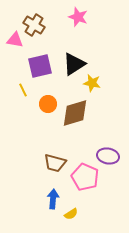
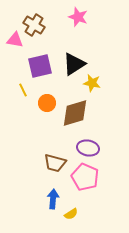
orange circle: moved 1 px left, 1 px up
purple ellipse: moved 20 px left, 8 px up
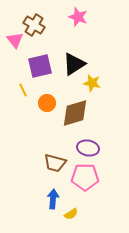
pink triangle: rotated 42 degrees clockwise
pink pentagon: rotated 24 degrees counterclockwise
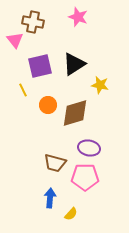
brown cross: moved 1 px left, 3 px up; rotated 20 degrees counterclockwise
yellow star: moved 8 px right, 2 px down
orange circle: moved 1 px right, 2 px down
purple ellipse: moved 1 px right
blue arrow: moved 3 px left, 1 px up
yellow semicircle: rotated 16 degrees counterclockwise
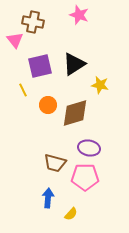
pink star: moved 1 px right, 2 px up
blue arrow: moved 2 px left
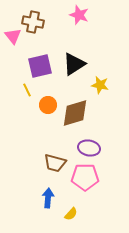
pink triangle: moved 2 px left, 4 px up
yellow line: moved 4 px right
